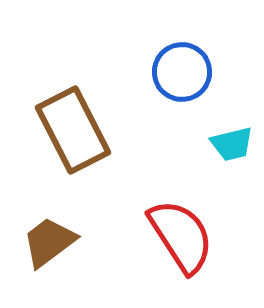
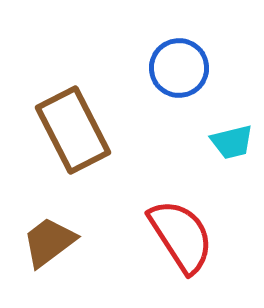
blue circle: moved 3 px left, 4 px up
cyan trapezoid: moved 2 px up
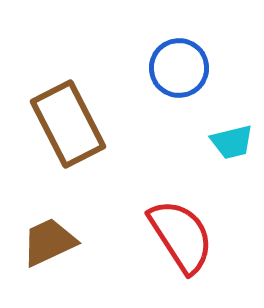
brown rectangle: moved 5 px left, 6 px up
brown trapezoid: rotated 12 degrees clockwise
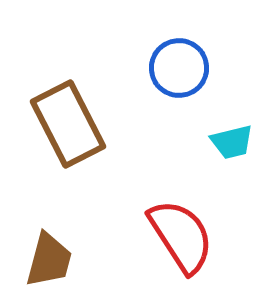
brown trapezoid: moved 18 px down; rotated 130 degrees clockwise
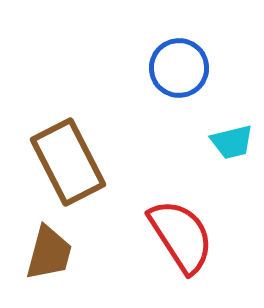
brown rectangle: moved 38 px down
brown trapezoid: moved 7 px up
